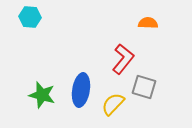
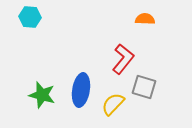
orange semicircle: moved 3 px left, 4 px up
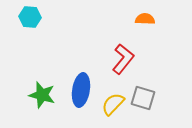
gray square: moved 1 px left, 11 px down
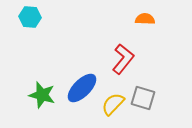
blue ellipse: moved 1 px right, 2 px up; rotated 36 degrees clockwise
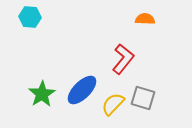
blue ellipse: moved 2 px down
green star: moved 1 px up; rotated 24 degrees clockwise
